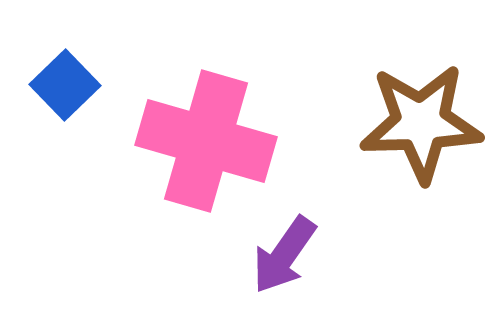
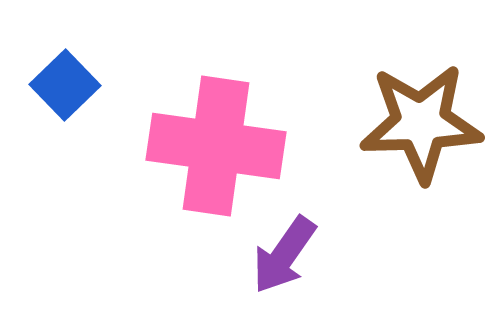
pink cross: moved 10 px right, 5 px down; rotated 8 degrees counterclockwise
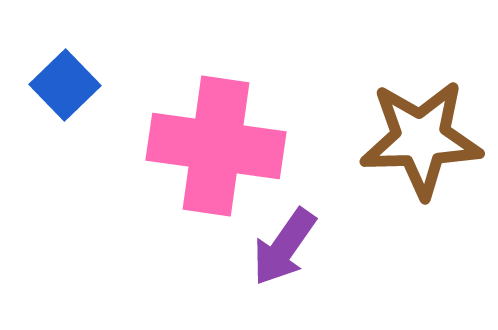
brown star: moved 16 px down
purple arrow: moved 8 px up
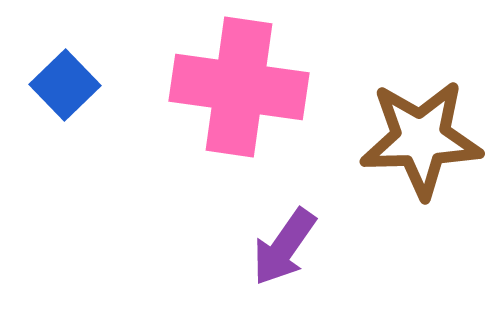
pink cross: moved 23 px right, 59 px up
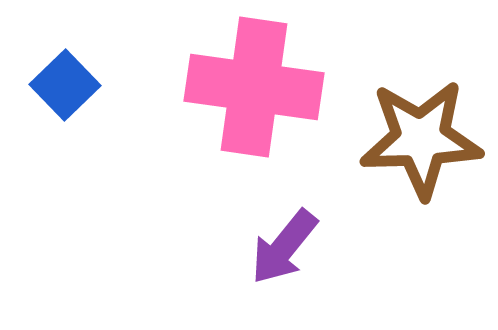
pink cross: moved 15 px right
purple arrow: rotated 4 degrees clockwise
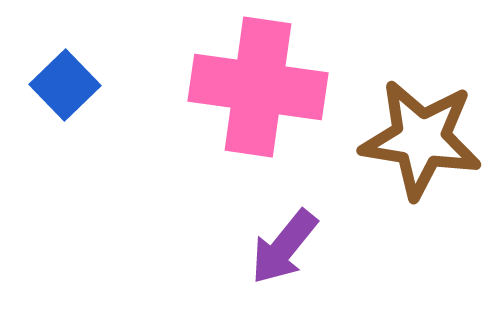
pink cross: moved 4 px right
brown star: rotated 11 degrees clockwise
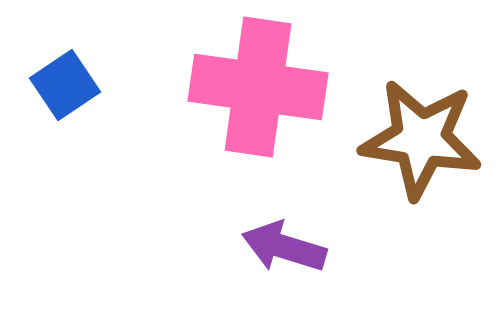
blue square: rotated 10 degrees clockwise
purple arrow: rotated 68 degrees clockwise
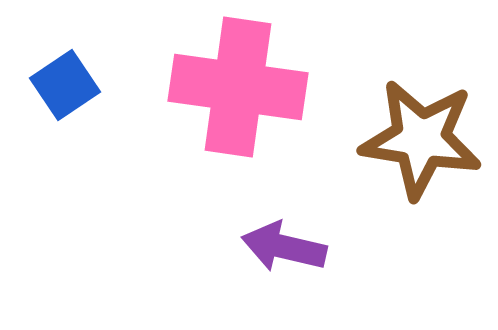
pink cross: moved 20 px left
purple arrow: rotated 4 degrees counterclockwise
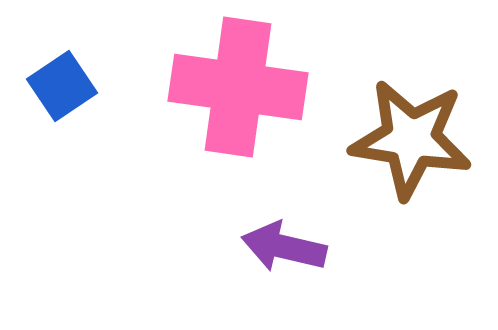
blue square: moved 3 px left, 1 px down
brown star: moved 10 px left
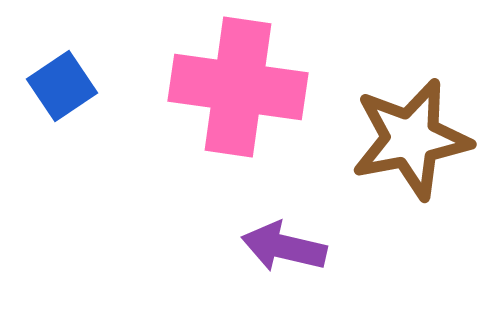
brown star: rotated 20 degrees counterclockwise
